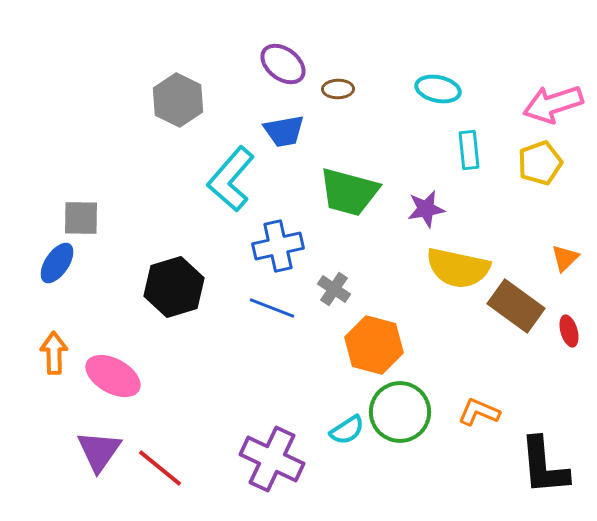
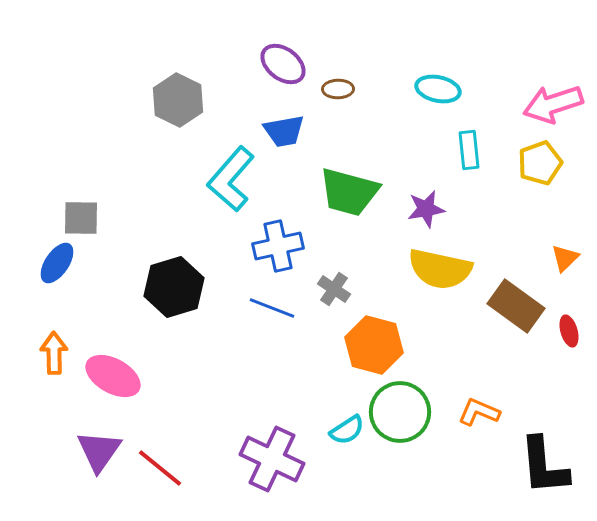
yellow semicircle: moved 18 px left, 1 px down
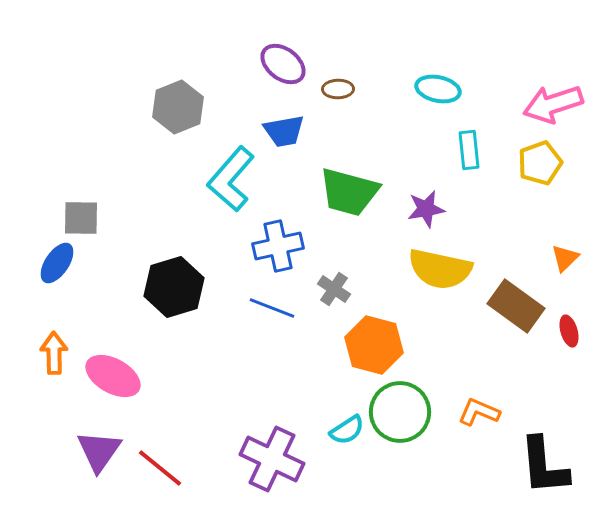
gray hexagon: moved 7 px down; rotated 12 degrees clockwise
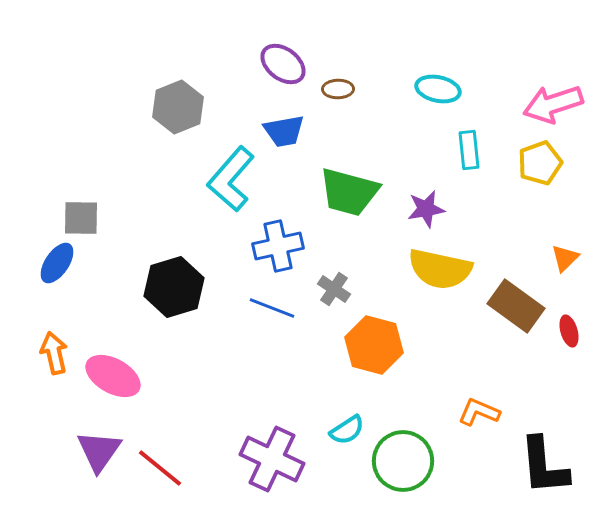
orange arrow: rotated 12 degrees counterclockwise
green circle: moved 3 px right, 49 px down
